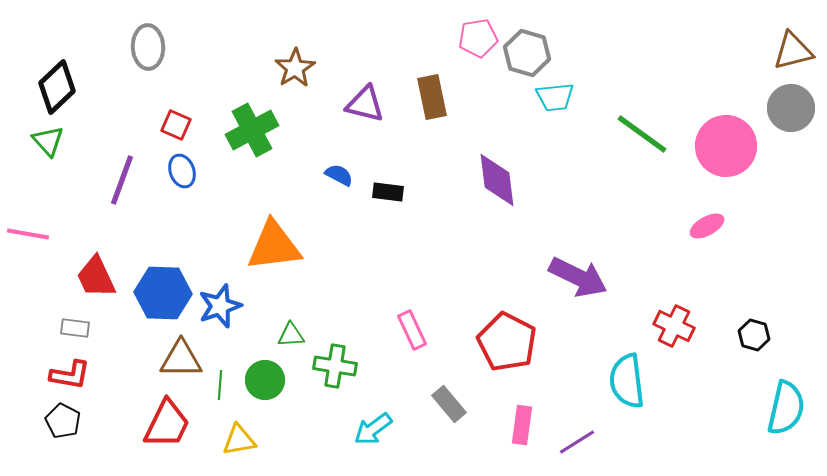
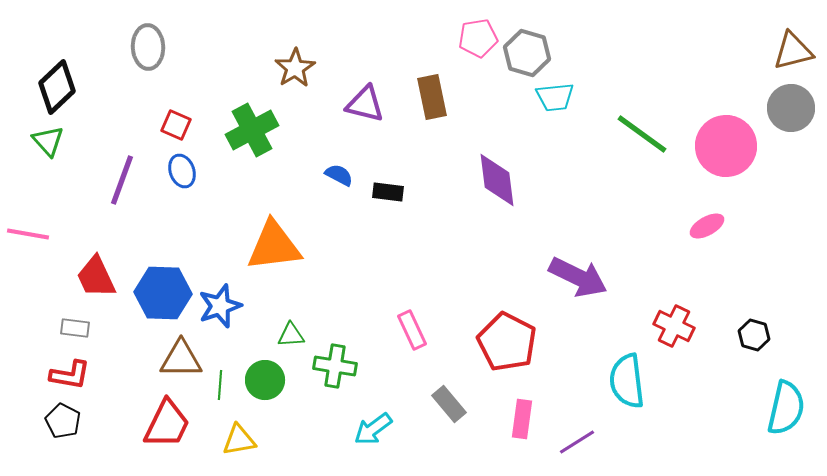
pink rectangle at (522, 425): moved 6 px up
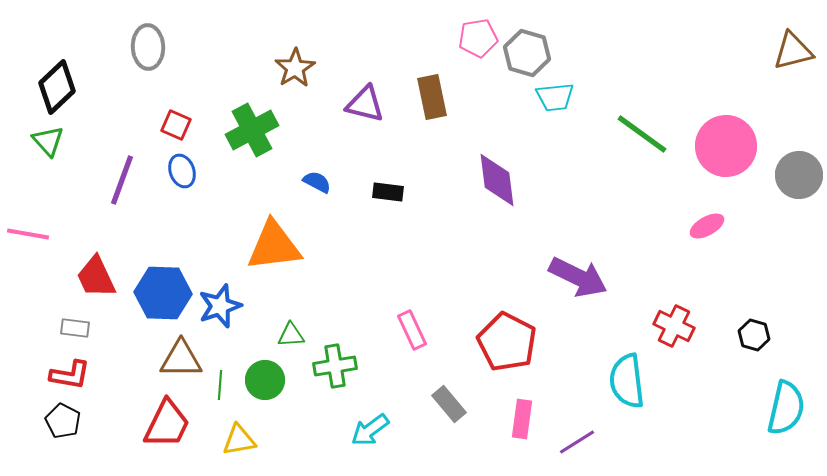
gray circle at (791, 108): moved 8 px right, 67 px down
blue semicircle at (339, 175): moved 22 px left, 7 px down
green cross at (335, 366): rotated 18 degrees counterclockwise
cyan arrow at (373, 429): moved 3 px left, 1 px down
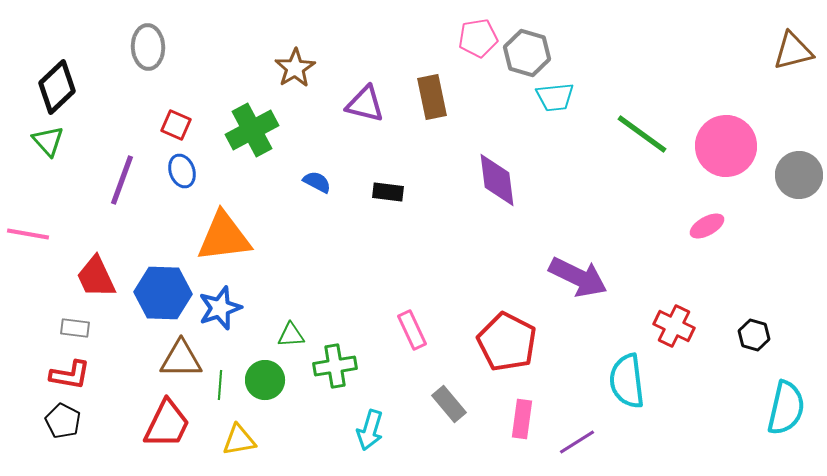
orange triangle at (274, 246): moved 50 px left, 9 px up
blue star at (220, 306): moved 2 px down
cyan arrow at (370, 430): rotated 36 degrees counterclockwise
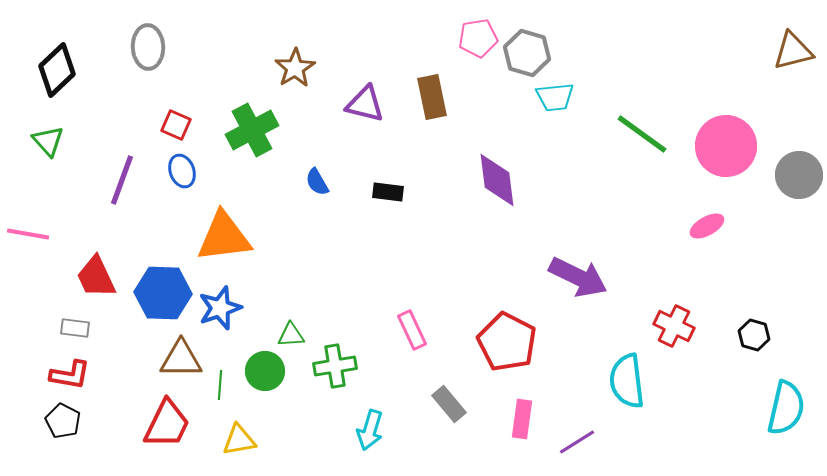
black diamond at (57, 87): moved 17 px up
blue semicircle at (317, 182): rotated 148 degrees counterclockwise
green circle at (265, 380): moved 9 px up
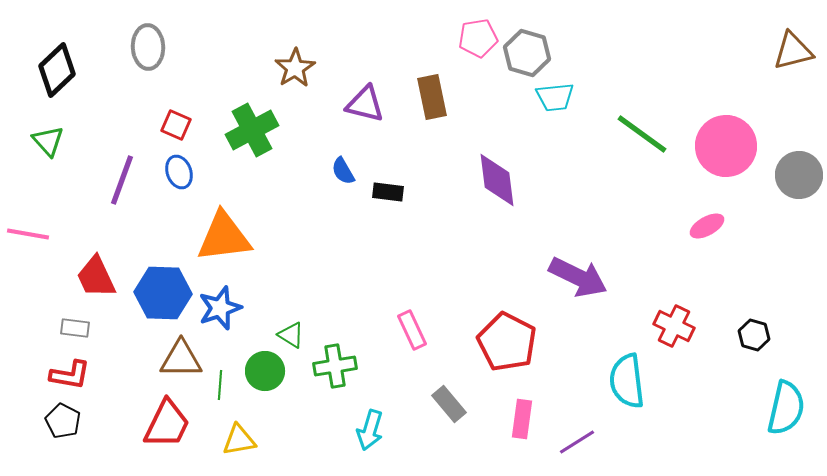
blue ellipse at (182, 171): moved 3 px left, 1 px down
blue semicircle at (317, 182): moved 26 px right, 11 px up
green triangle at (291, 335): rotated 36 degrees clockwise
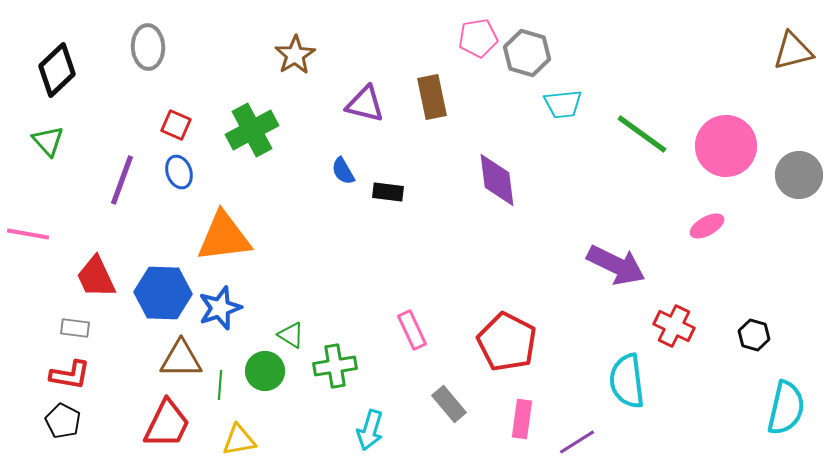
brown star at (295, 68): moved 13 px up
cyan trapezoid at (555, 97): moved 8 px right, 7 px down
purple arrow at (578, 277): moved 38 px right, 12 px up
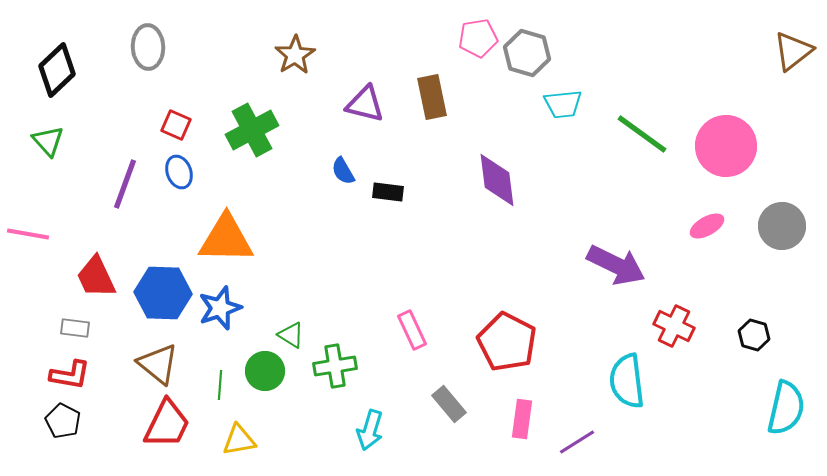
brown triangle at (793, 51): rotated 24 degrees counterclockwise
gray circle at (799, 175): moved 17 px left, 51 px down
purple line at (122, 180): moved 3 px right, 4 px down
orange triangle at (224, 237): moved 2 px right, 2 px down; rotated 8 degrees clockwise
brown triangle at (181, 359): moved 23 px left, 5 px down; rotated 39 degrees clockwise
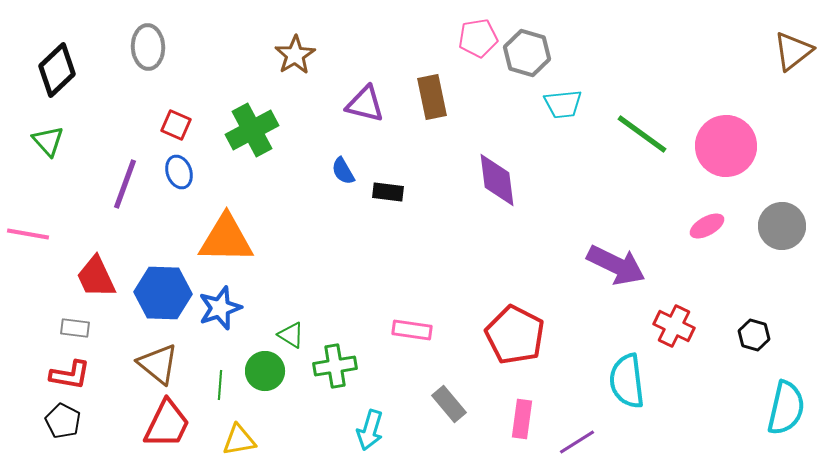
pink rectangle at (412, 330): rotated 57 degrees counterclockwise
red pentagon at (507, 342): moved 8 px right, 7 px up
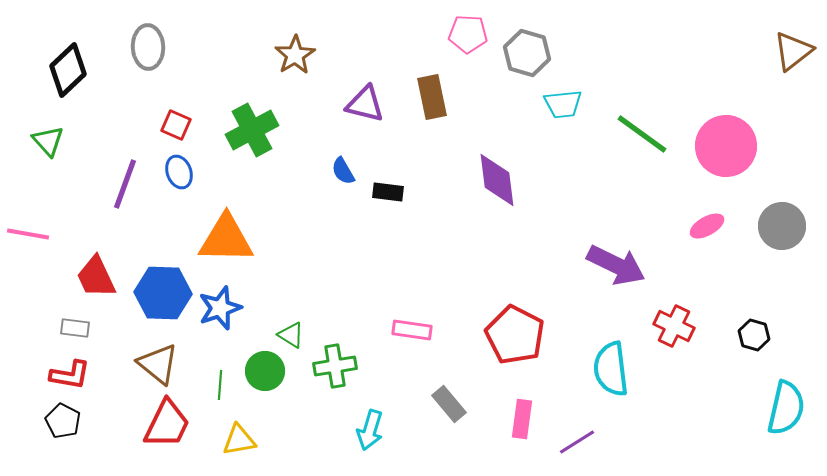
pink pentagon at (478, 38): moved 10 px left, 4 px up; rotated 12 degrees clockwise
black diamond at (57, 70): moved 11 px right
cyan semicircle at (627, 381): moved 16 px left, 12 px up
